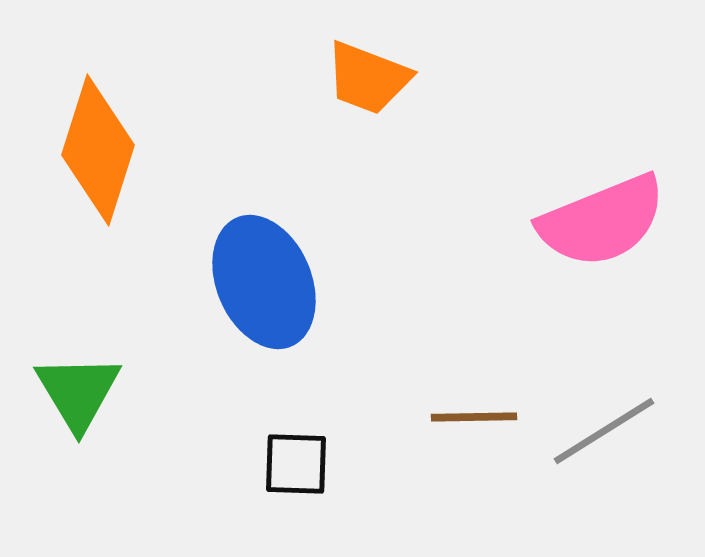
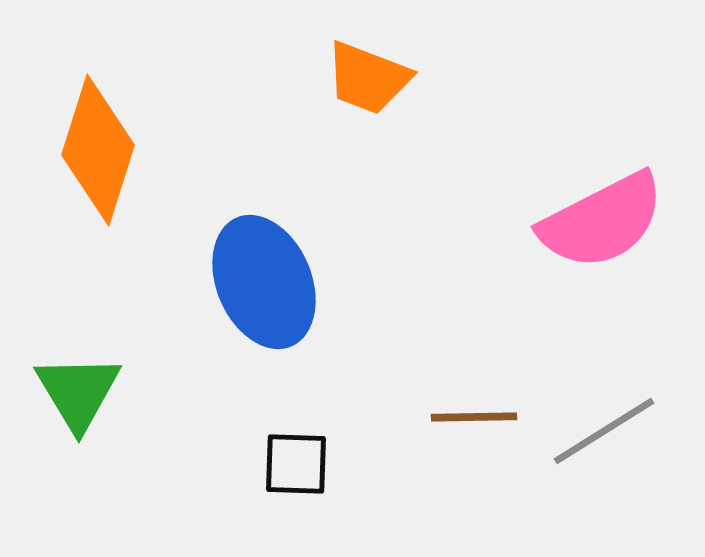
pink semicircle: rotated 5 degrees counterclockwise
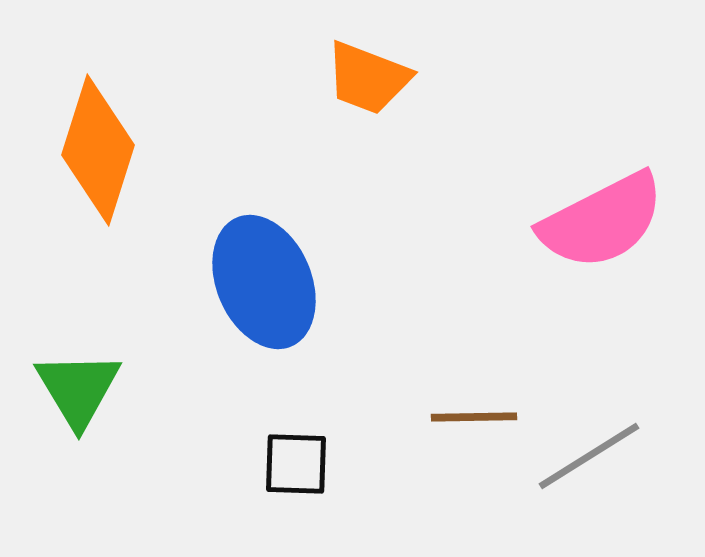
green triangle: moved 3 px up
gray line: moved 15 px left, 25 px down
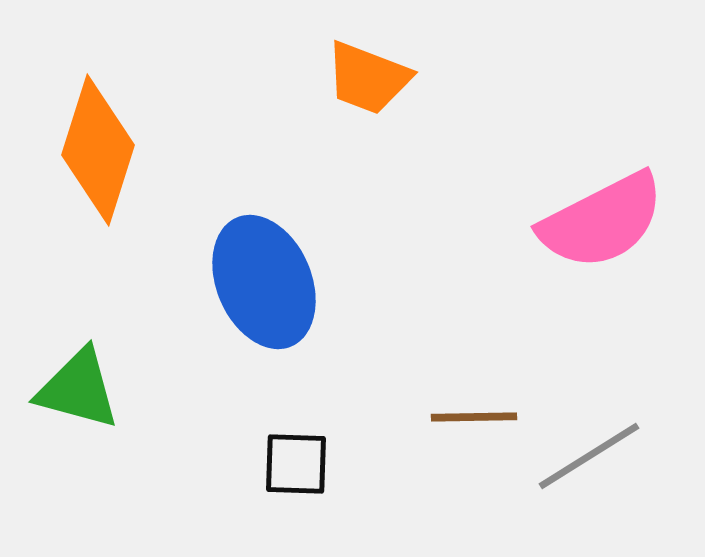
green triangle: rotated 44 degrees counterclockwise
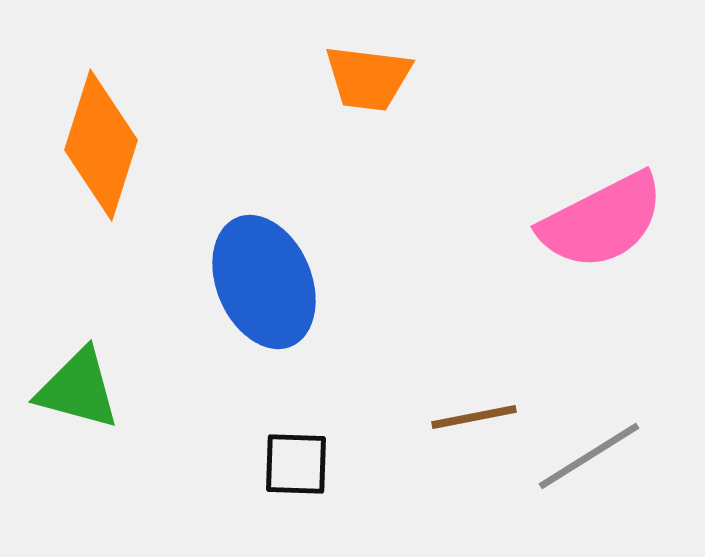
orange trapezoid: rotated 14 degrees counterclockwise
orange diamond: moved 3 px right, 5 px up
brown line: rotated 10 degrees counterclockwise
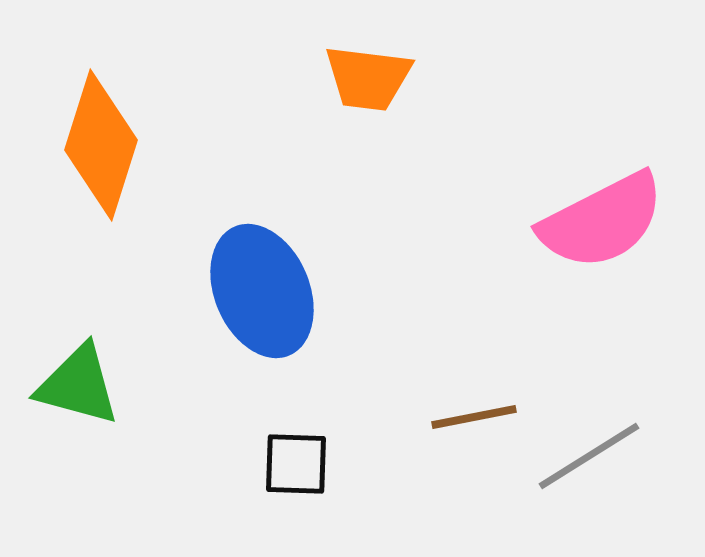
blue ellipse: moved 2 px left, 9 px down
green triangle: moved 4 px up
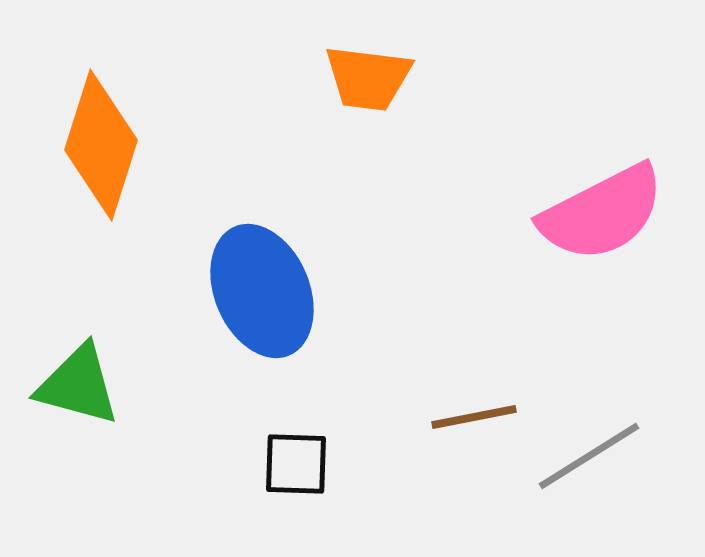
pink semicircle: moved 8 px up
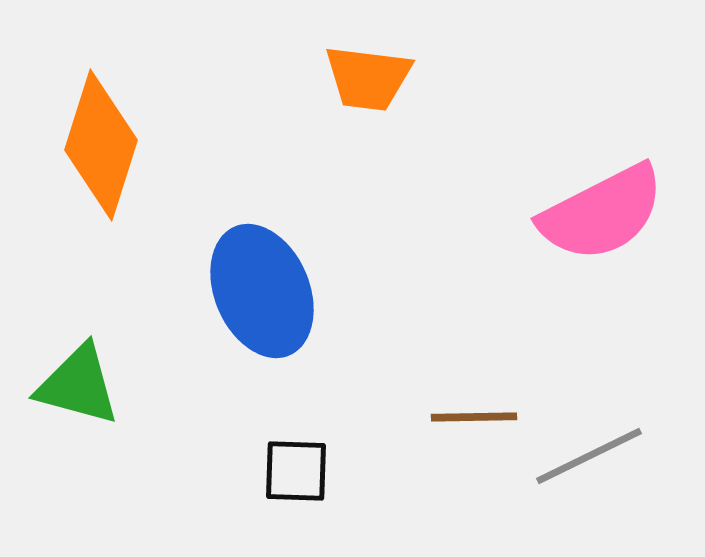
brown line: rotated 10 degrees clockwise
gray line: rotated 6 degrees clockwise
black square: moved 7 px down
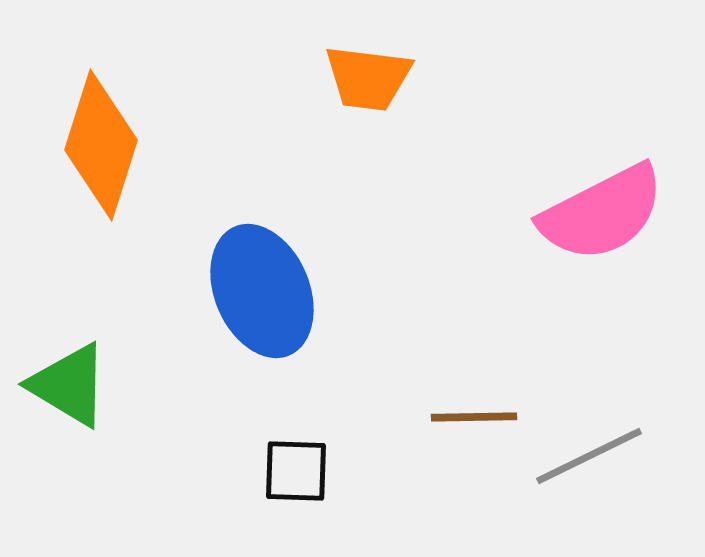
green triangle: moved 9 px left; rotated 16 degrees clockwise
